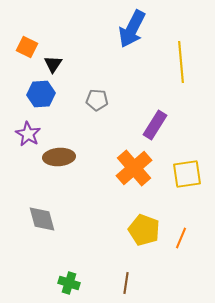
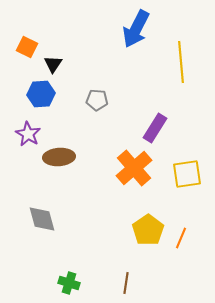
blue arrow: moved 4 px right
purple rectangle: moved 3 px down
yellow pentagon: moved 4 px right; rotated 16 degrees clockwise
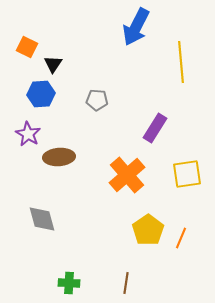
blue arrow: moved 2 px up
orange cross: moved 7 px left, 7 px down
green cross: rotated 15 degrees counterclockwise
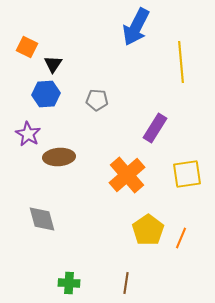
blue hexagon: moved 5 px right
